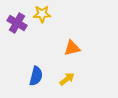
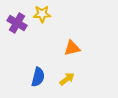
blue semicircle: moved 2 px right, 1 px down
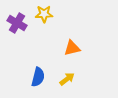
yellow star: moved 2 px right
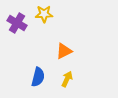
orange triangle: moved 8 px left, 3 px down; rotated 12 degrees counterclockwise
yellow arrow: rotated 28 degrees counterclockwise
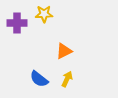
purple cross: rotated 30 degrees counterclockwise
blue semicircle: moved 1 px right, 2 px down; rotated 114 degrees clockwise
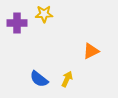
orange triangle: moved 27 px right
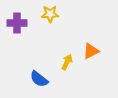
yellow star: moved 6 px right
yellow arrow: moved 17 px up
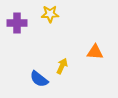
orange triangle: moved 4 px right, 1 px down; rotated 30 degrees clockwise
yellow arrow: moved 5 px left, 4 px down
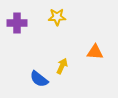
yellow star: moved 7 px right, 3 px down
